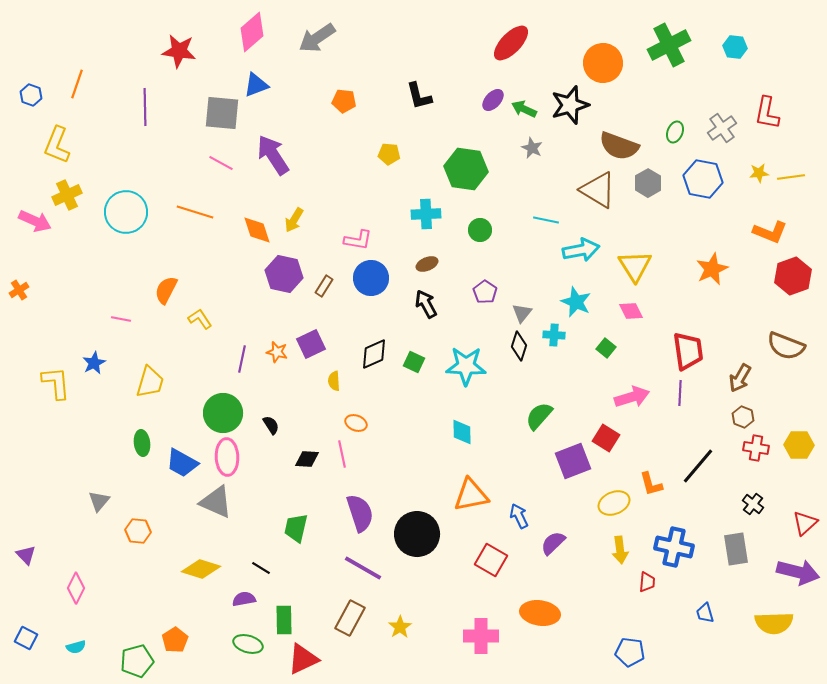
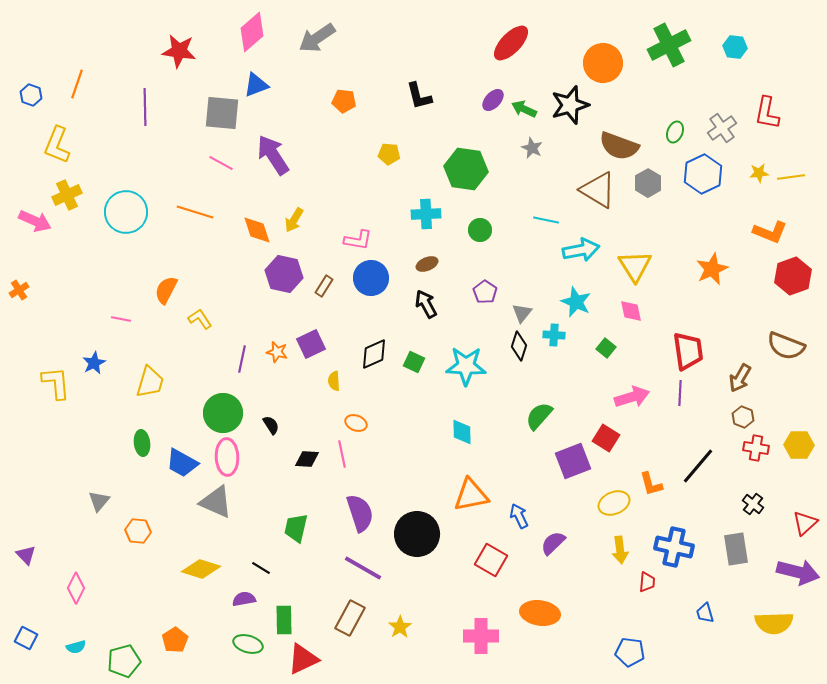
blue hexagon at (703, 179): moved 5 px up; rotated 24 degrees clockwise
pink diamond at (631, 311): rotated 15 degrees clockwise
green pentagon at (137, 661): moved 13 px left
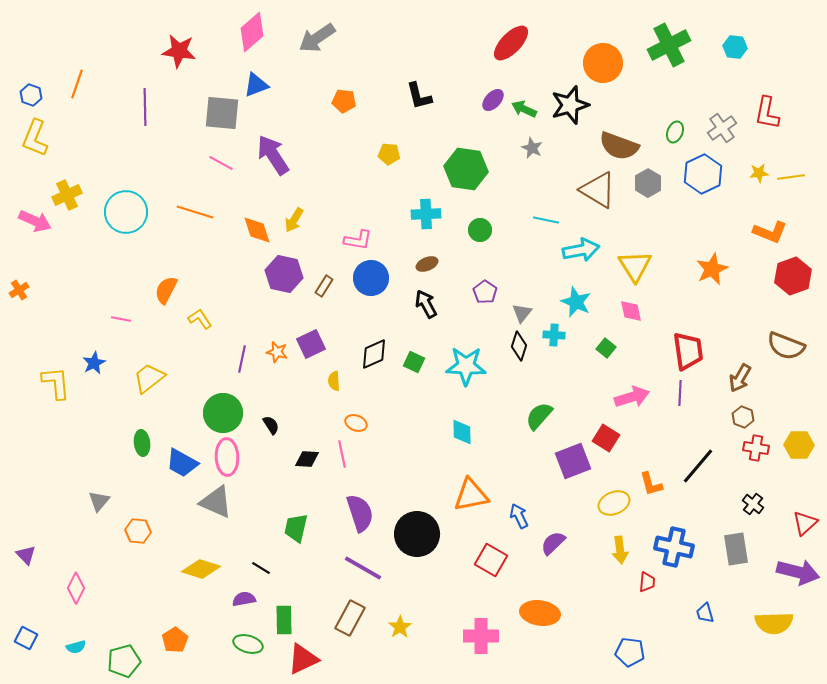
yellow L-shape at (57, 145): moved 22 px left, 7 px up
yellow trapezoid at (150, 382): moved 1 px left, 4 px up; rotated 144 degrees counterclockwise
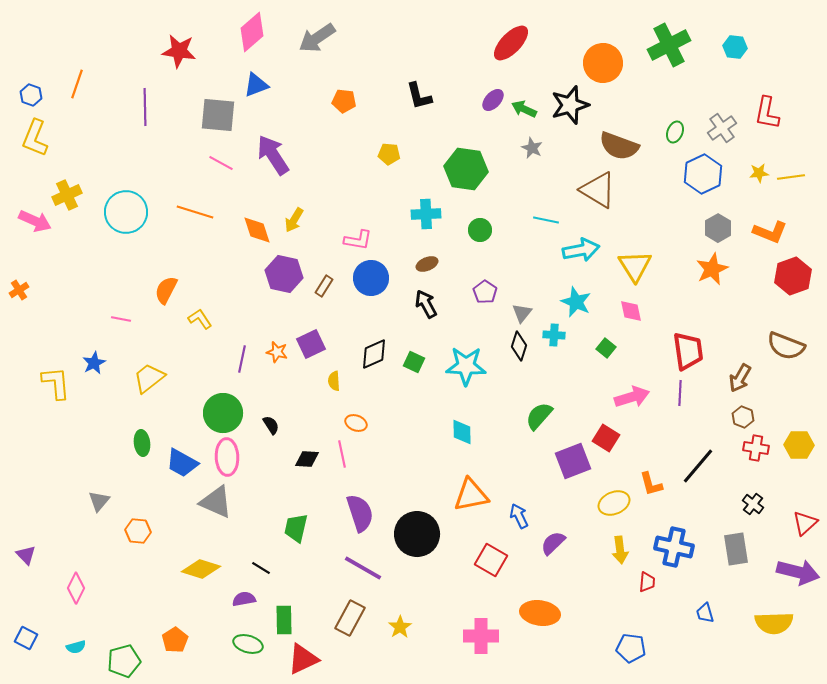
gray square at (222, 113): moved 4 px left, 2 px down
gray hexagon at (648, 183): moved 70 px right, 45 px down
blue pentagon at (630, 652): moved 1 px right, 4 px up
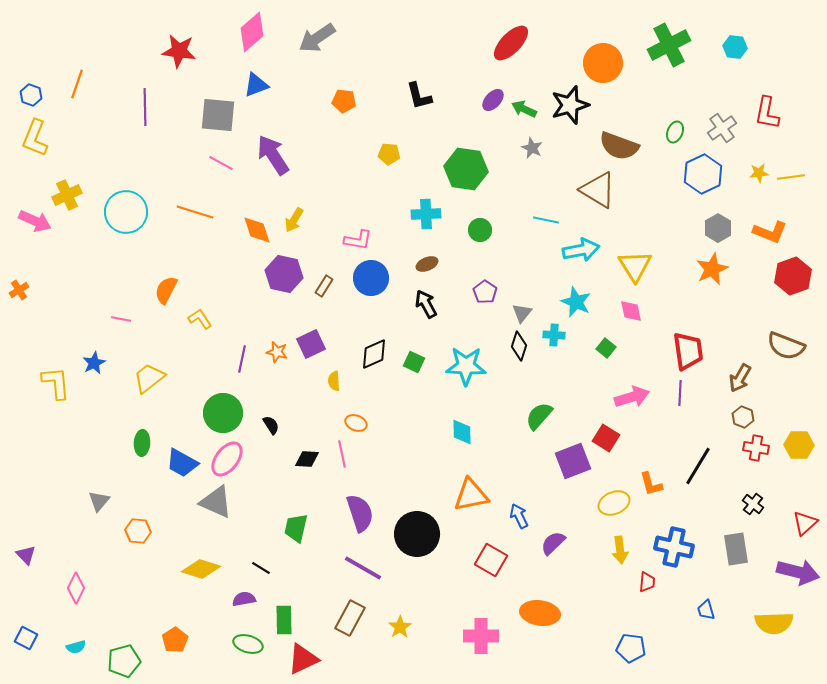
green ellipse at (142, 443): rotated 10 degrees clockwise
pink ellipse at (227, 457): moved 2 px down; rotated 39 degrees clockwise
black line at (698, 466): rotated 9 degrees counterclockwise
blue trapezoid at (705, 613): moved 1 px right, 3 px up
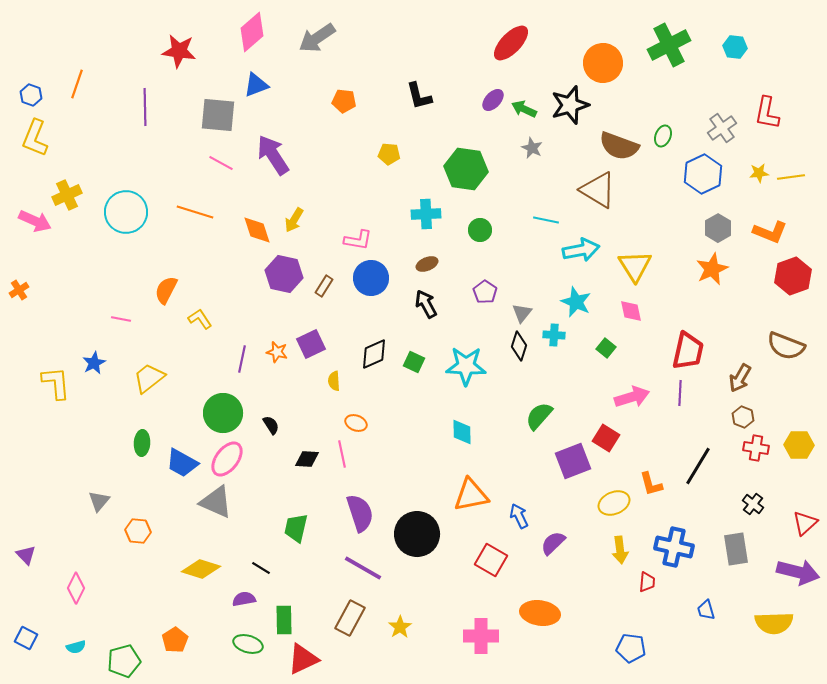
green ellipse at (675, 132): moved 12 px left, 4 px down
red trapezoid at (688, 351): rotated 21 degrees clockwise
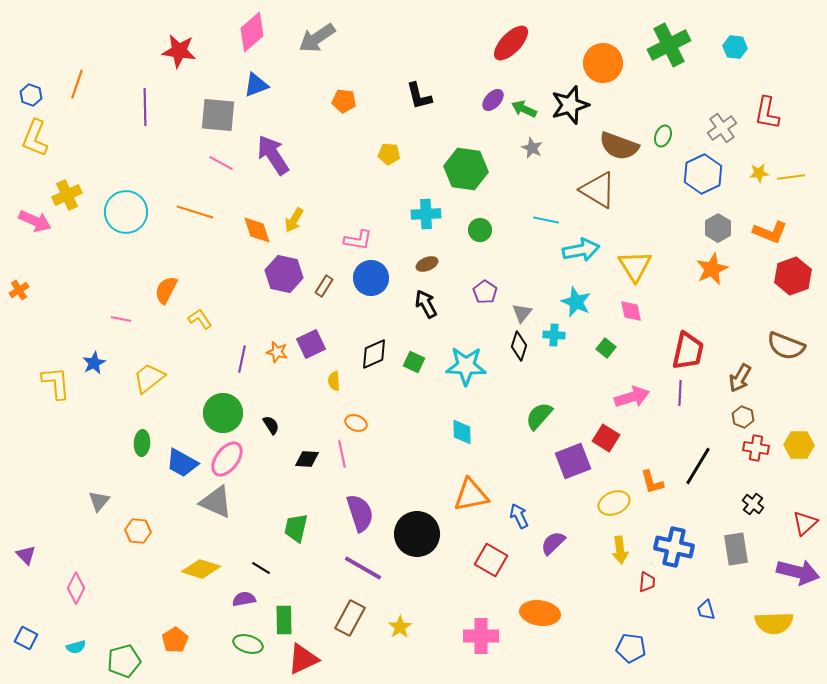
orange L-shape at (651, 484): moved 1 px right, 2 px up
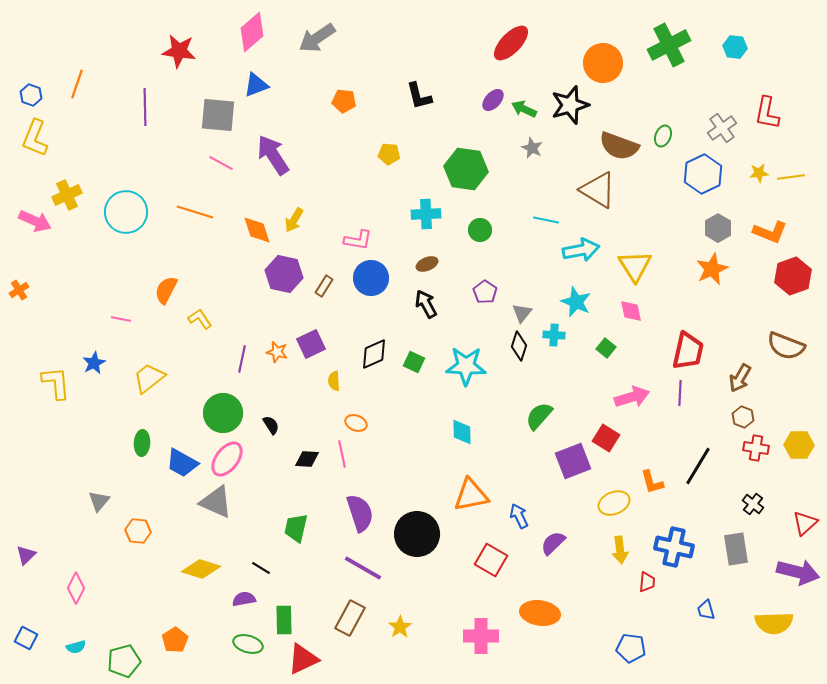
purple triangle at (26, 555): rotated 30 degrees clockwise
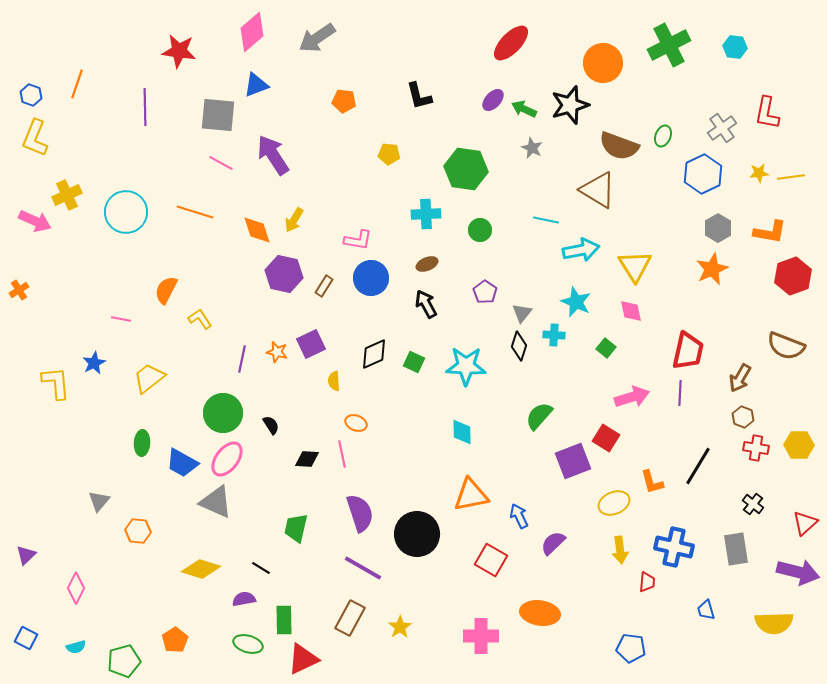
orange L-shape at (770, 232): rotated 12 degrees counterclockwise
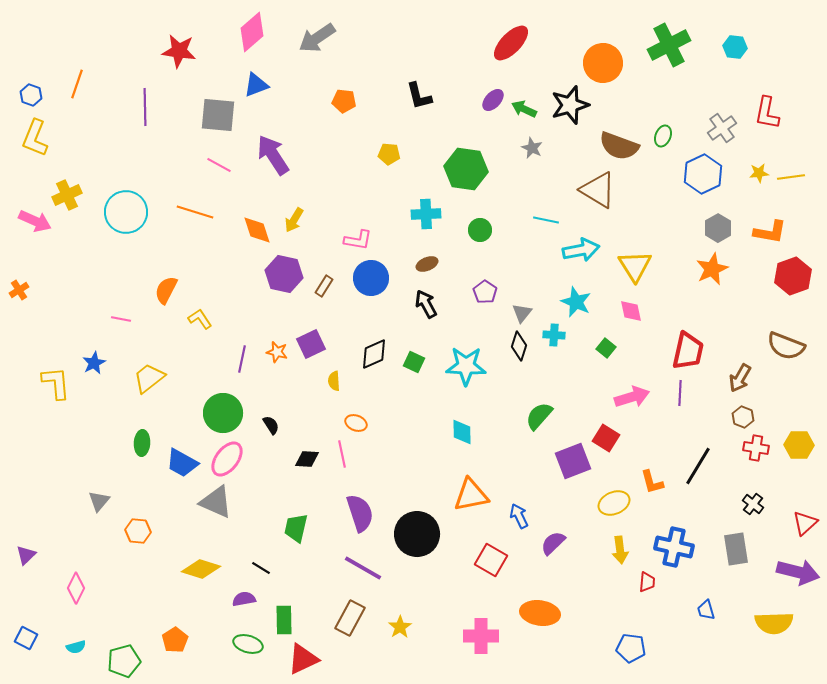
pink line at (221, 163): moved 2 px left, 2 px down
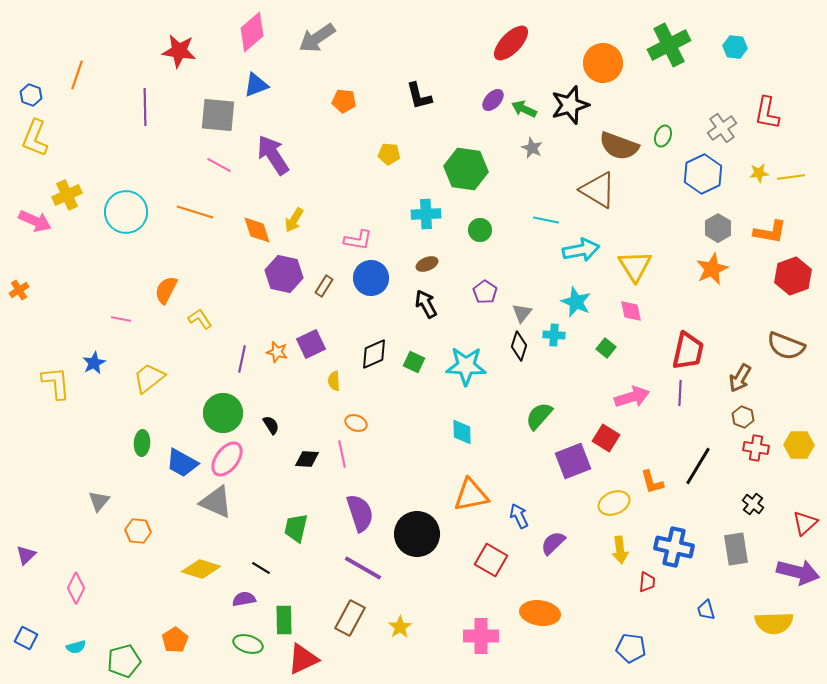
orange line at (77, 84): moved 9 px up
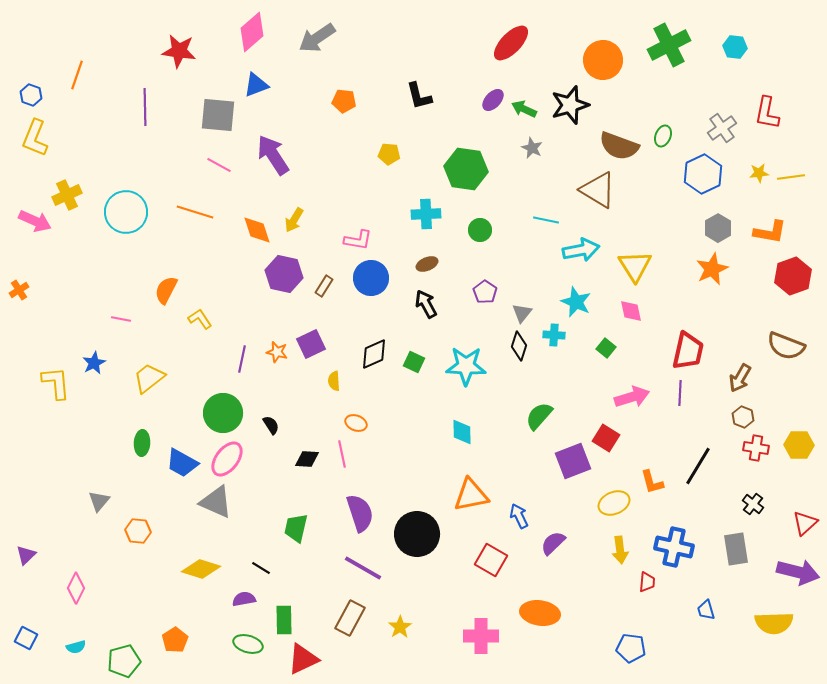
orange circle at (603, 63): moved 3 px up
